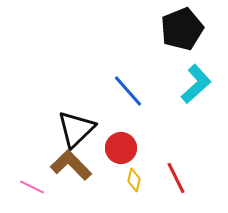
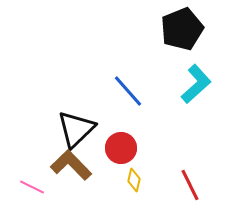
red line: moved 14 px right, 7 px down
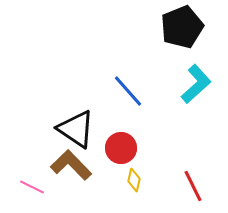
black pentagon: moved 2 px up
black triangle: rotated 42 degrees counterclockwise
red line: moved 3 px right, 1 px down
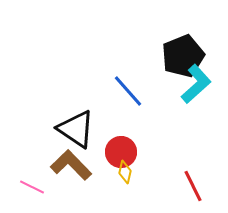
black pentagon: moved 1 px right, 29 px down
red circle: moved 4 px down
yellow diamond: moved 9 px left, 8 px up
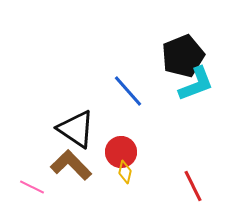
cyan L-shape: rotated 21 degrees clockwise
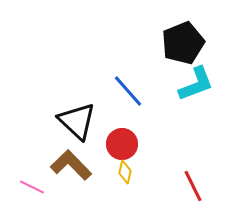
black pentagon: moved 13 px up
black triangle: moved 1 px right, 8 px up; rotated 9 degrees clockwise
red circle: moved 1 px right, 8 px up
